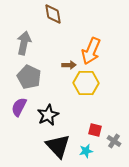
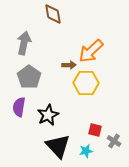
orange arrow: rotated 24 degrees clockwise
gray pentagon: rotated 10 degrees clockwise
purple semicircle: rotated 18 degrees counterclockwise
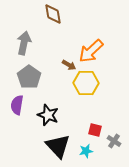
brown arrow: rotated 32 degrees clockwise
purple semicircle: moved 2 px left, 2 px up
black star: rotated 25 degrees counterclockwise
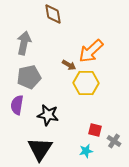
gray pentagon: rotated 25 degrees clockwise
black star: rotated 10 degrees counterclockwise
black triangle: moved 18 px left, 3 px down; rotated 16 degrees clockwise
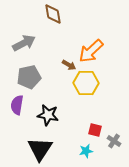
gray arrow: rotated 50 degrees clockwise
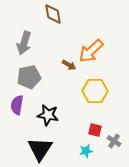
gray arrow: rotated 135 degrees clockwise
yellow hexagon: moved 9 px right, 8 px down
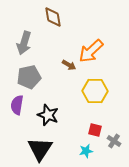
brown diamond: moved 3 px down
black star: rotated 10 degrees clockwise
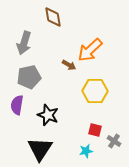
orange arrow: moved 1 px left, 1 px up
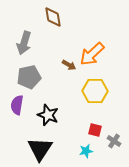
orange arrow: moved 2 px right, 4 px down
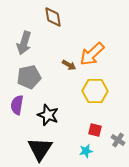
gray cross: moved 4 px right, 1 px up
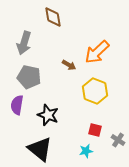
orange arrow: moved 5 px right, 2 px up
gray pentagon: rotated 25 degrees clockwise
yellow hexagon: rotated 20 degrees clockwise
black triangle: rotated 24 degrees counterclockwise
